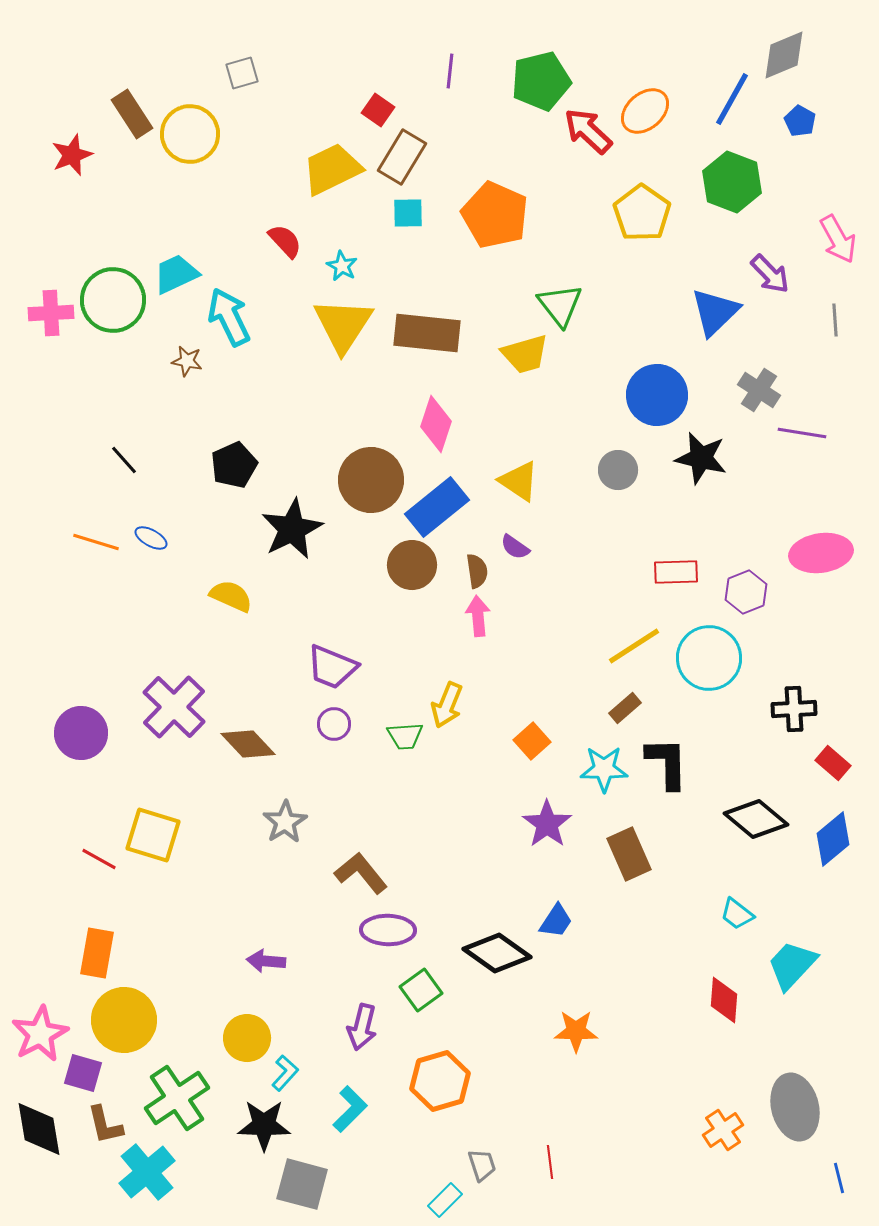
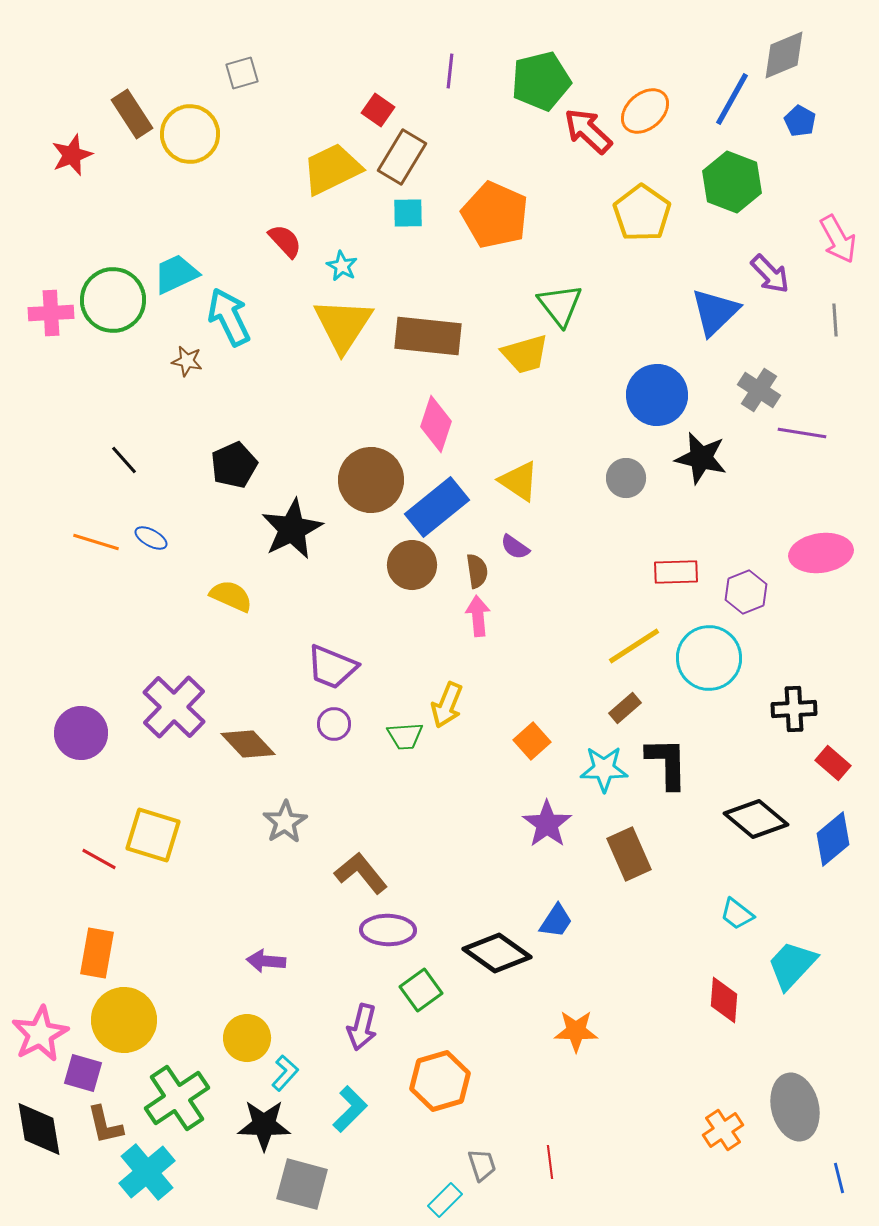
brown rectangle at (427, 333): moved 1 px right, 3 px down
gray circle at (618, 470): moved 8 px right, 8 px down
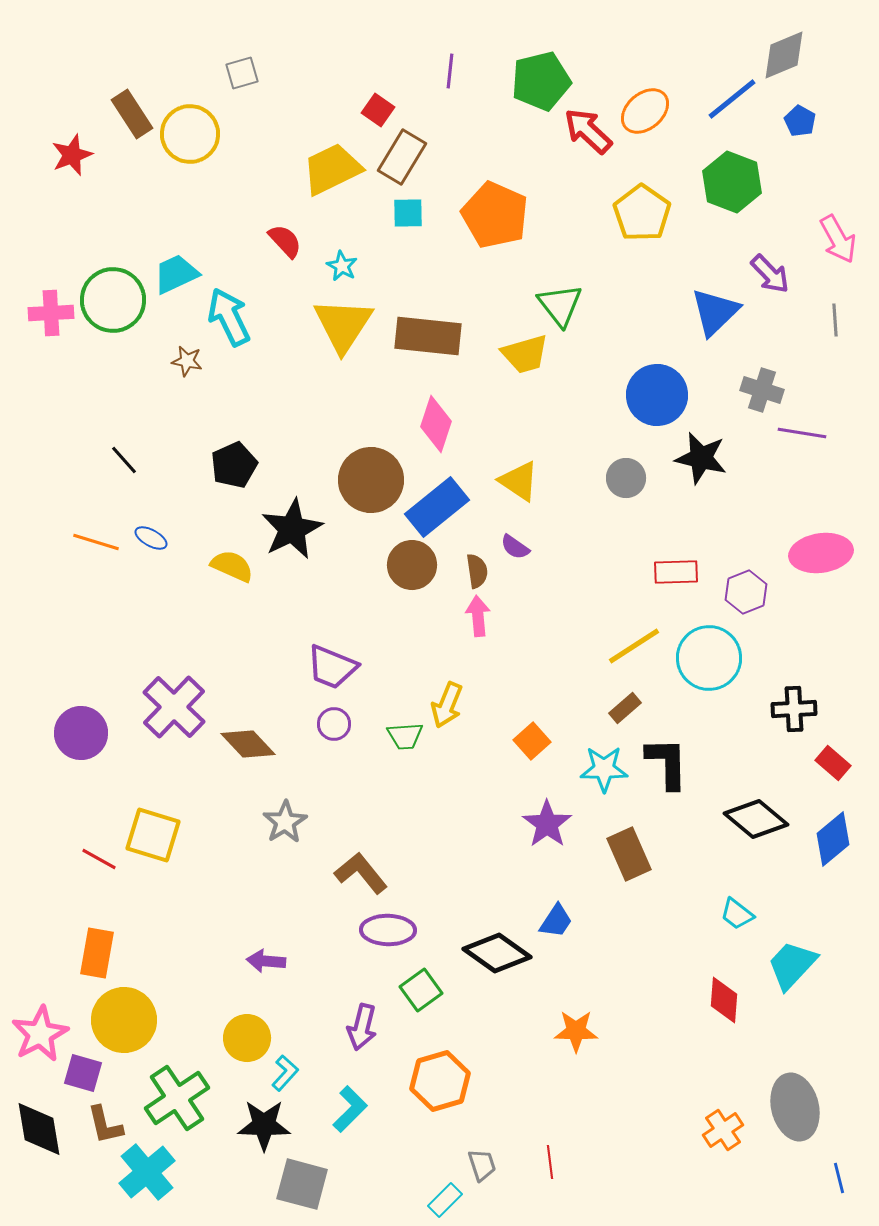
blue line at (732, 99): rotated 22 degrees clockwise
gray cross at (759, 390): moved 3 px right; rotated 15 degrees counterclockwise
yellow semicircle at (231, 596): moved 1 px right, 30 px up
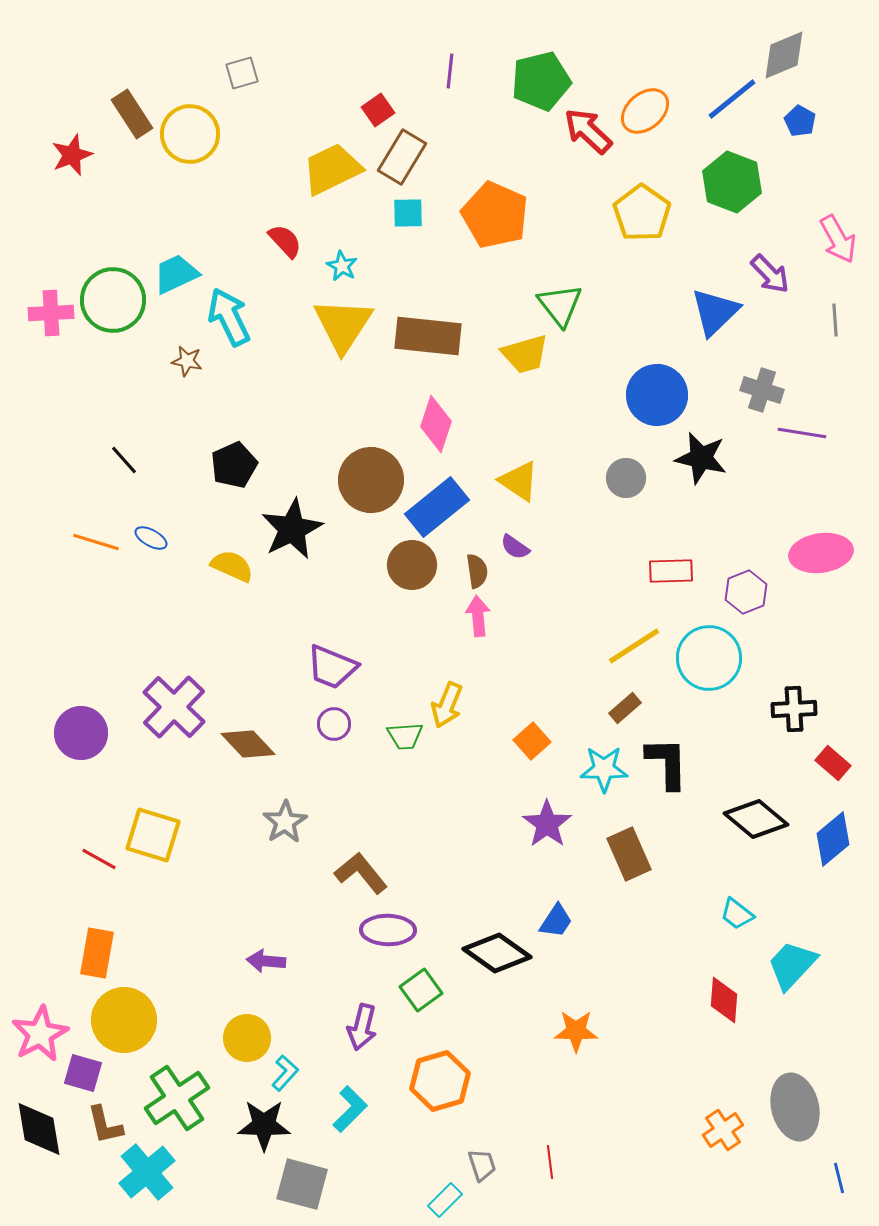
red square at (378, 110): rotated 20 degrees clockwise
red rectangle at (676, 572): moved 5 px left, 1 px up
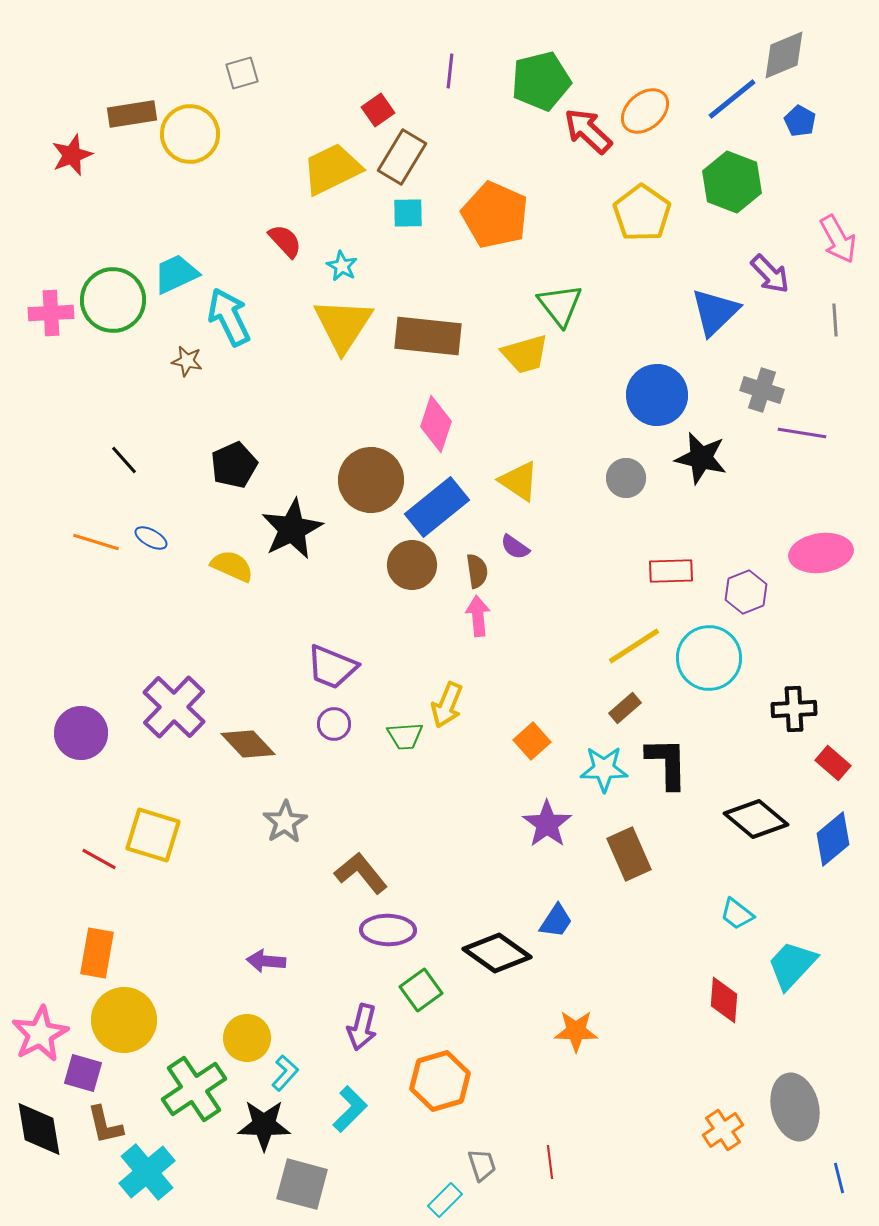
brown rectangle at (132, 114): rotated 66 degrees counterclockwise
green cross at (177, 1098): moved 17 px right, 9 px up
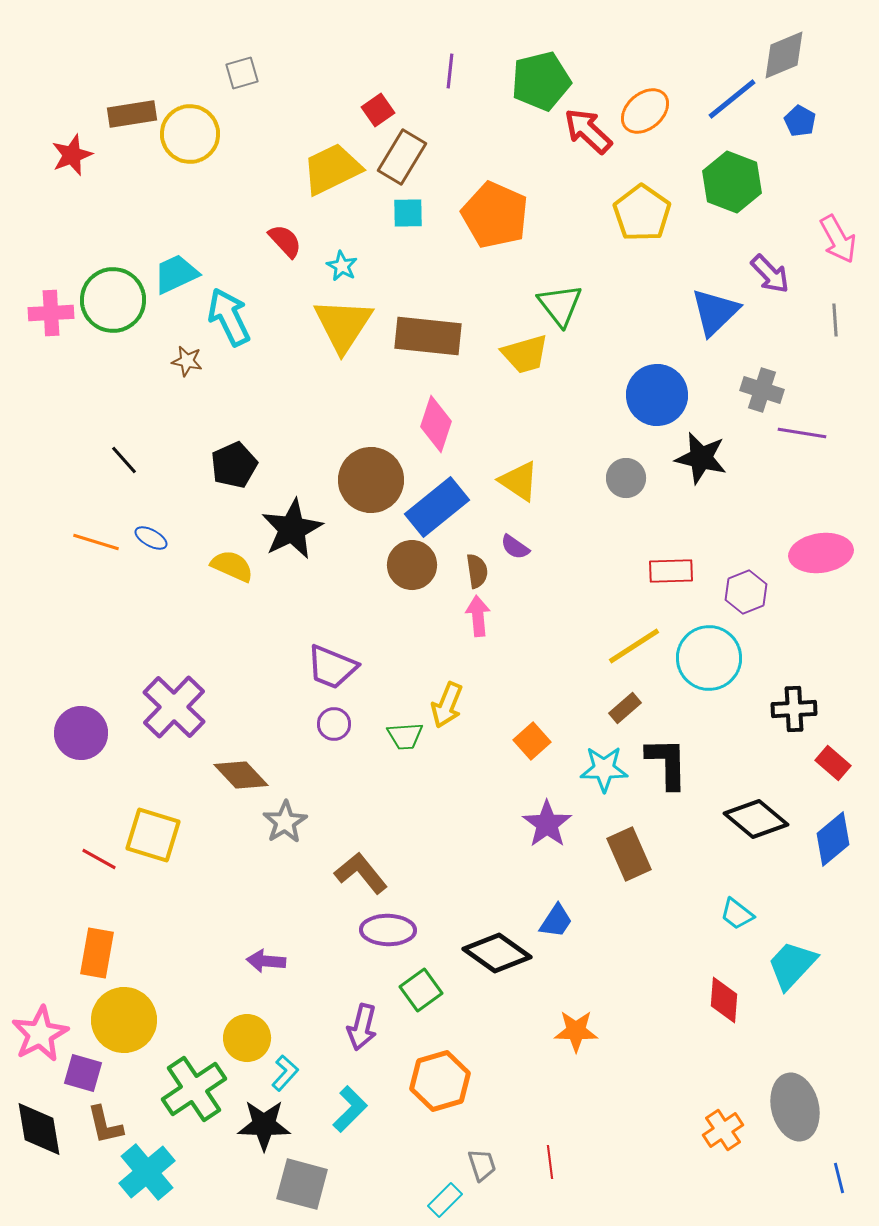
brown diamond at (248, 744): moved 7 px left, 31 px down
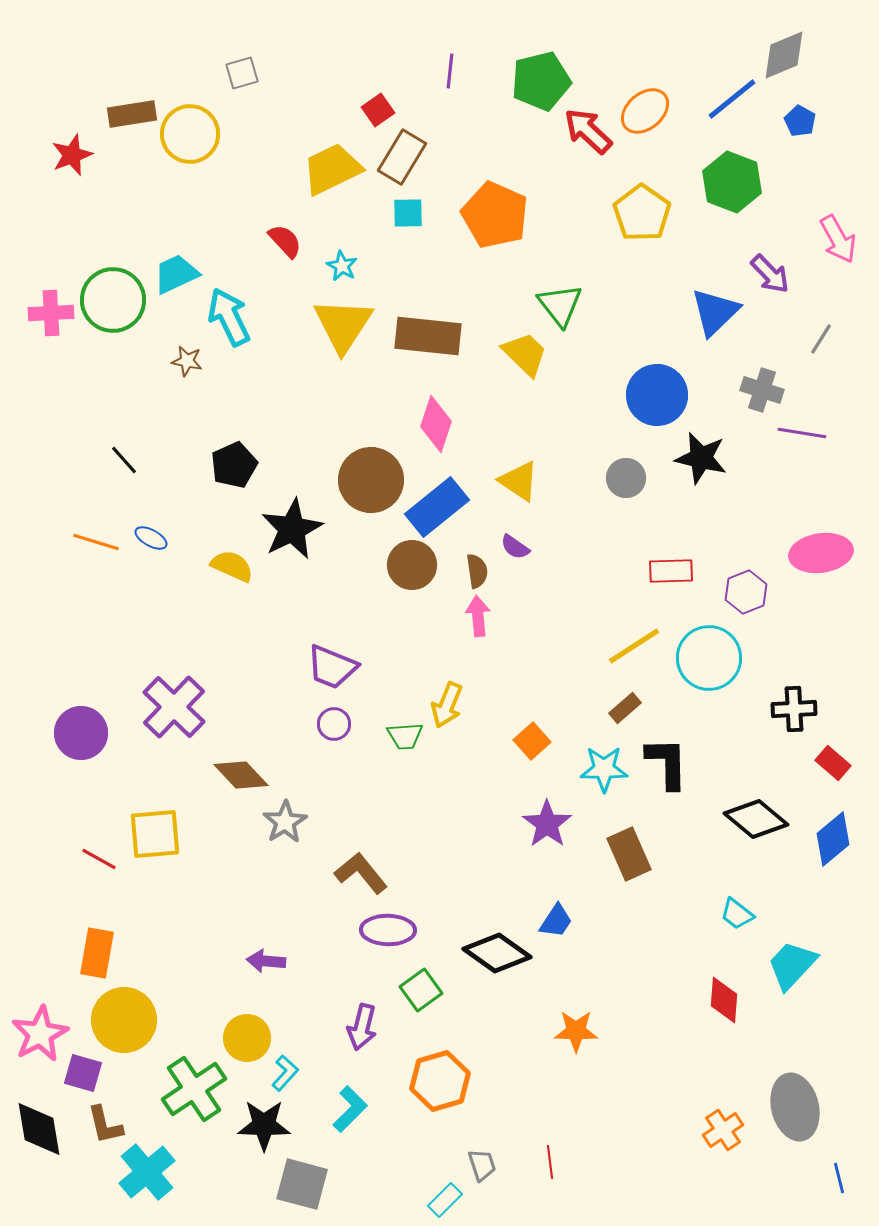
gray line at (835, 320): moved 14 px left, 19 px down; rotated 36 degrees clockwise
yellow trapezoid at (525, 354): rotated 120 degrees counterclockwise
yellow square at (153, 835): moved 2 px right, 1 px up; rotated 22 degrees counterclockwise
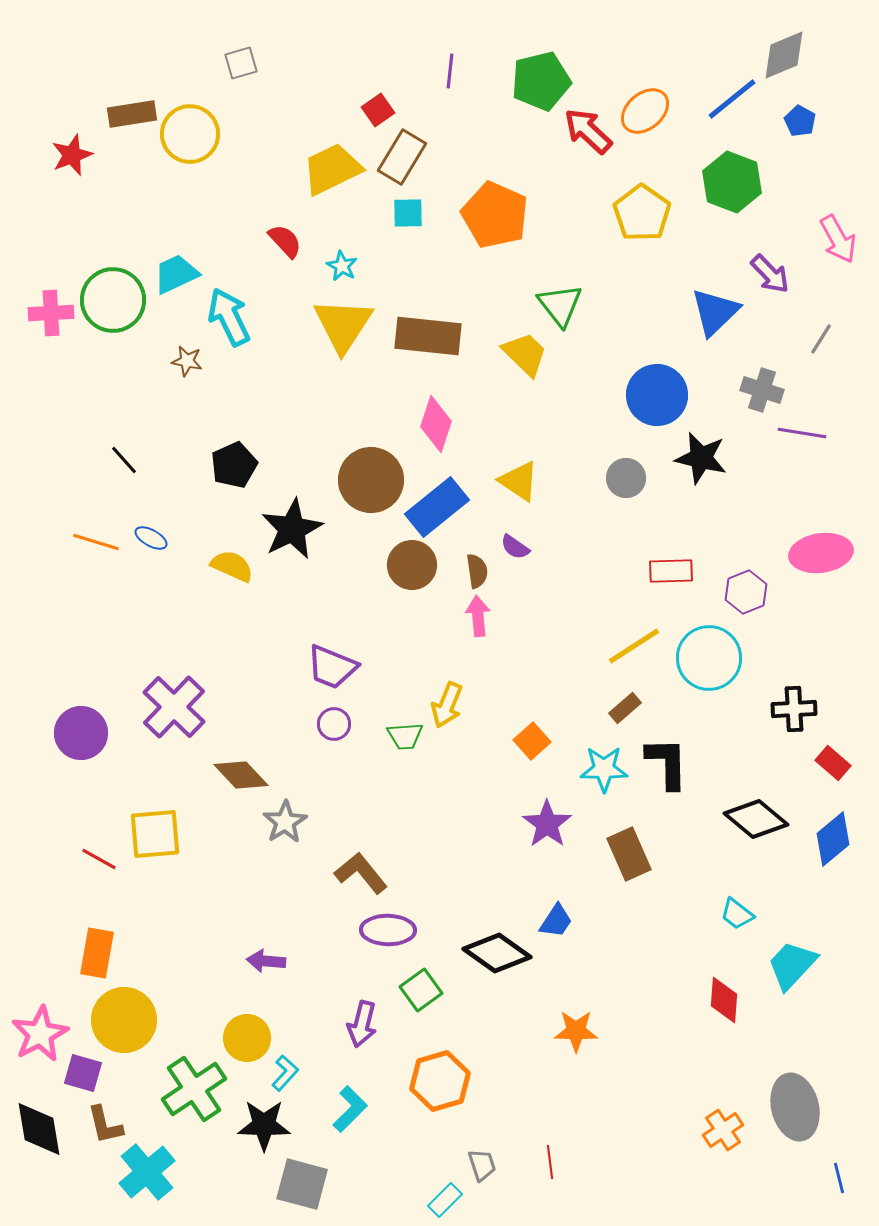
gray square at (242, 73): moved 1 px left, 10 px up
purple arrow at (362, 1027): moved 3 px up
